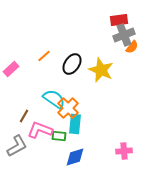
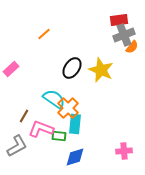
orange line: moved 22 px up
black ellipse: moved 4 px down
pink L-shape: moved 1 px right, 1 px up
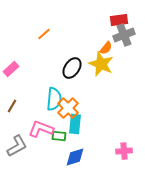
orange semicircle: moved 26 px left, 1 px down
yellow star: moved 6 px up
cyan semicircle: rotated 60 degrees clockwise
brown line: moved 12 px left, 10 px up
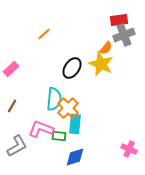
pink cross: moved 5 px right, 2 px up; rotated 28 degrees clockwise
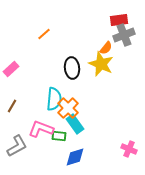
black ellipse: rotated 40 degrees counterclockwise
cyan rectangle: rotated 42 degrees counterclockwise
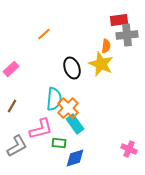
gray cross: moved 3 px right; rotated 15 degrees clockwise
orange semicircle: moved 2 px up; rotated 32 degrees counterclockwise
black ellipse: rotated 15 degrees counterclockwise
pink L-shape: rotated 145 degrees clockwise
green rectangle: moved 7 px down
blue diamond: moved 1 px down
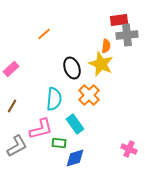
orange cross: moved 21 px right, 13 px up
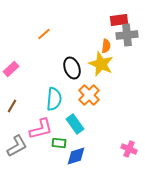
blue diamond: moved 1 px right, 2 px up
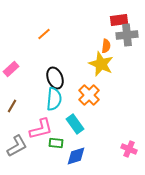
black ellipse: moved 17 px left, 10 px down
green rectangle: moved 3 px left
